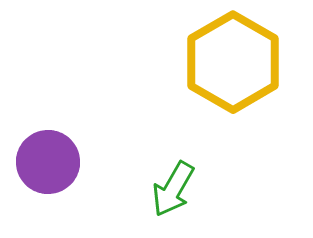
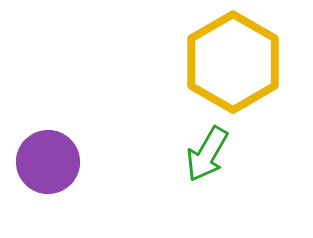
green arrow: moved 34 px right, 35 px up
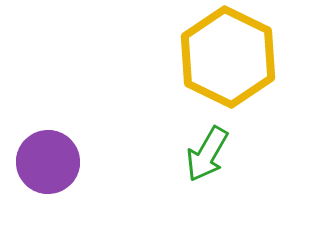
yellow hexagon: moved 5 px left, 5 px up; rotated 4 degrees counterclockwise
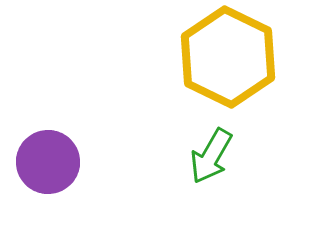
green arrow: moved 4 px right, 2 px down
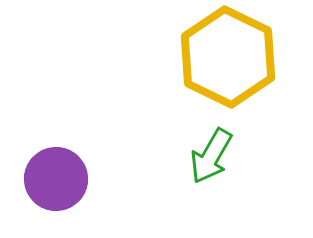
purple circle: moved 8 px right, 17 px down
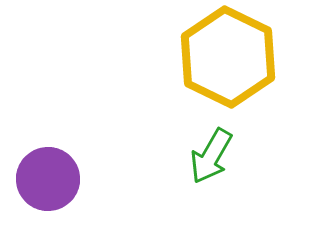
purple circle: moved 8 px left
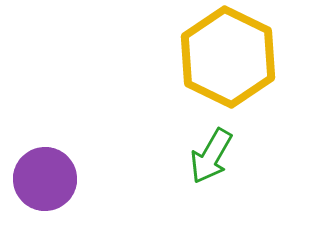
purple circle: moved 3 px left
